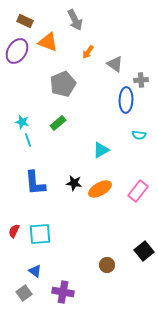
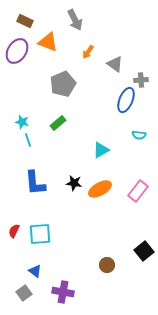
blue ellipse: rotated 20 degrees clockwise
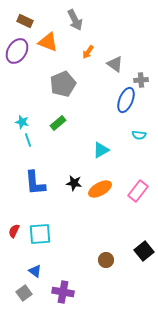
brown circle: moved 1 px left, 5 px up
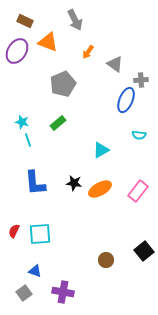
blue triangle: rotated 16 degrees counterclockwise
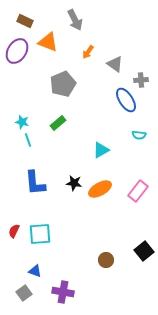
blue ellipse: rotated 55 degrees counterclockwise
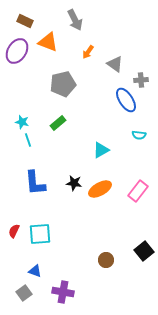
gray pentagon: rotated 10 degrees clockwise
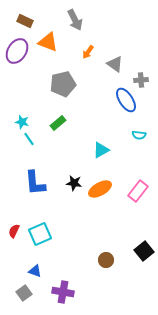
cyan line: moved 1 px right, 1 px up; rotated 16 degrees counterclockwise
cyan square: rotated 20 degrees counterclockwise
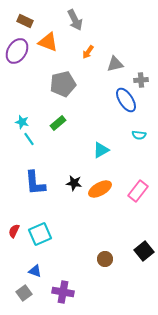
gray triangle: rotated 48 degrees counterclockwise
brown circle: moved 1 px left, 1 px up
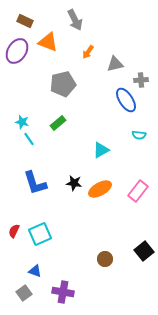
blue L-shape: rotated 12 degrees counterclockwise
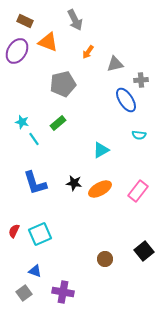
cyan line: moved 5 px right
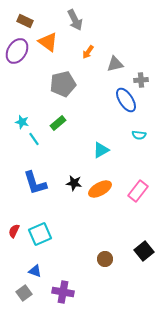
orange triangle: rotated 15 degrees clockwise
